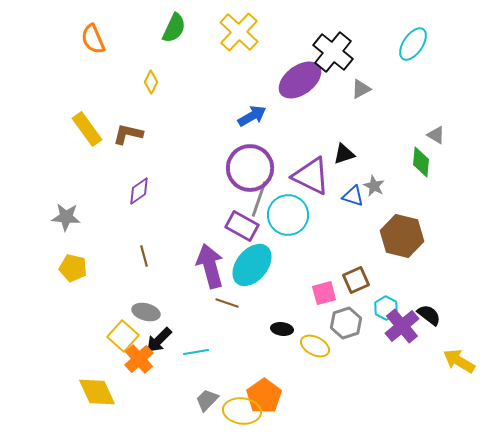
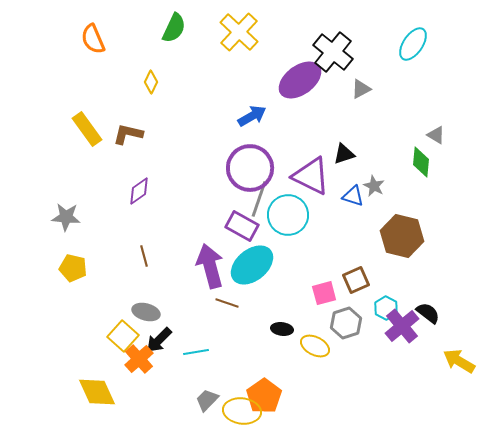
cyan ellipse at (252, 265): rotated 12 degrees clockwise
black semicircle at (429, 315): moved 1 px left, 2 px up
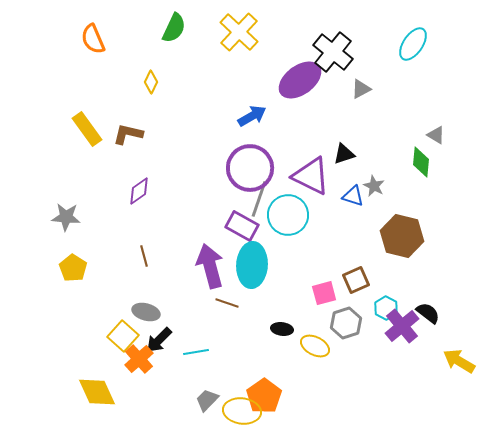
cyan ellipse at (252, 265): rotated 48 degrees counterclockwise
yellow pentagon at (73, 268): rotated 20 degrees clockwise
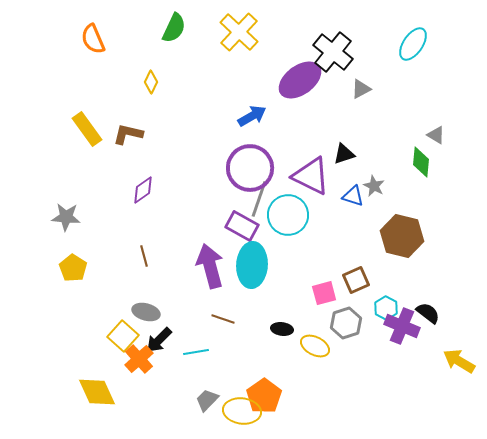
purple diamond at (139, 191): moved 4 px right, 1 px up
brown line at (227, 303): moved 4 px left, 16 px down
purple cross at (402, 326): rotated 28 degrees counterclockwise
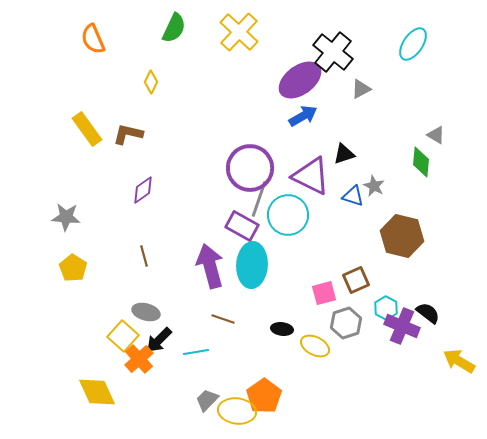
blue arrow at (252, 116): moved 51 px right
yellow ellipse at (242, 411): moved 5 px left
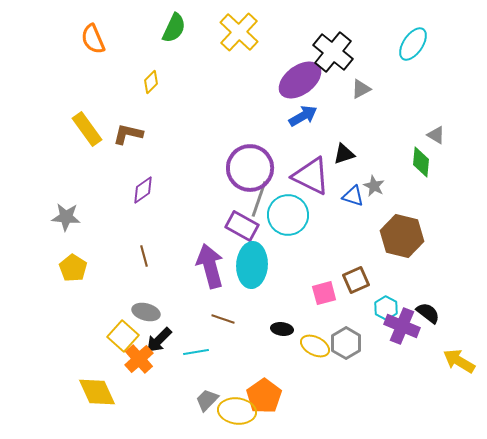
yellow diamond at (151, 82): rotated 20 degrees clockwise
gray hexagon at (346, 323): moved 20 px down; rotated 12 degrees counterclockwise
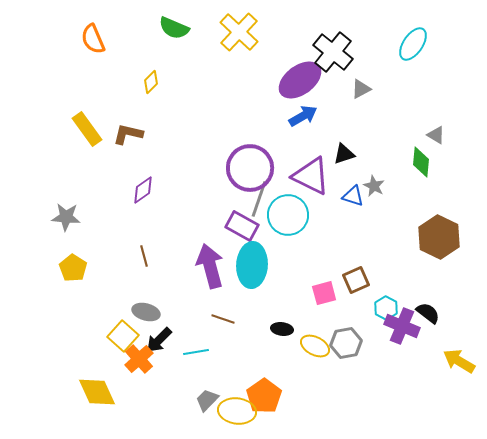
green semicircle at (174, 28): rotated 88 degrees clockwise
brown hexagon at (402, 236): moved 37 px right, 1 px down; rotated 12 degrees clockwise
gray hexagon at (346, 343): rotated 20 degrees clockwise
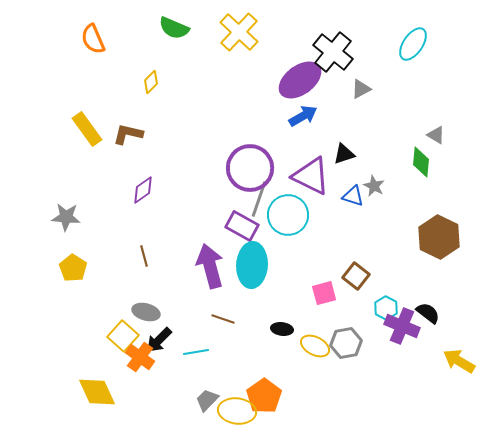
brown square at (356, 280): moved 4 px up; rotated 28 degrees counterclockwise
orange cross at (139, 359): moved 1 px right, 2 px up; rotated 12 degrees counterclockwise
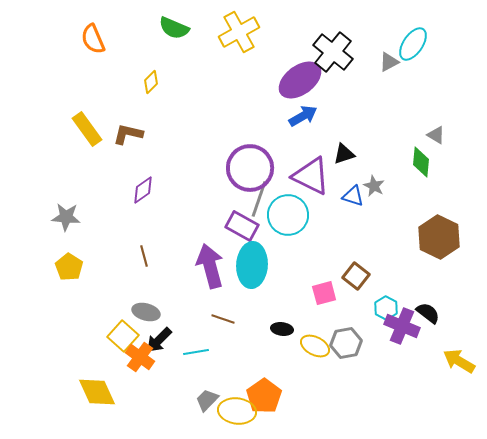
yellow cross at (239, 32): rotated 18 degrees clockwise
gray triangle at (361, 89): moved 28 px right, 27 px up
yellow pentagon at (73, 268): moved 4 px left, 1 px up
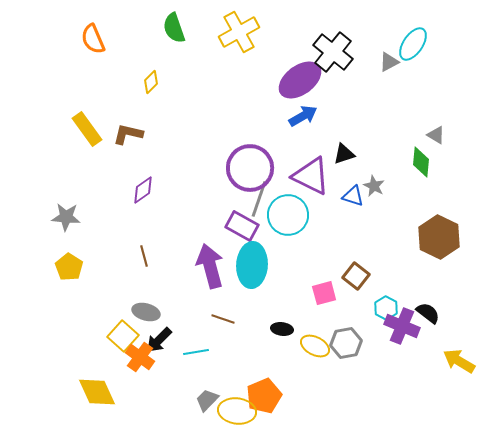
green semicircle at (174, 28): rotated 48 degrees clockwise
orange pentagon at (264, 396): rotated 12 degrees clockwise
